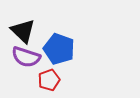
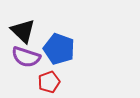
red pentagon: moved 2 px down
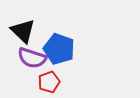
purple semicircle: moved 6 px right, 1 px down
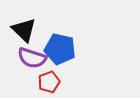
black triangle: moved 1 px right, 1 px up
blue pentagon: moved 1 px right; rotated 8 degrees counterclockwise
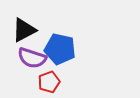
black triangle: rotated 48 degrees clockwise
